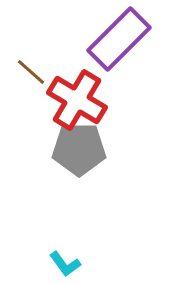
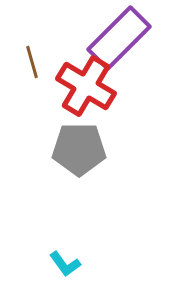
purple rectangle: moved 1 px up
brown line: moved 1 px right, 10 px up; rotated 32 degrees clockwise
red cross: moved 9 px right, 14 px up
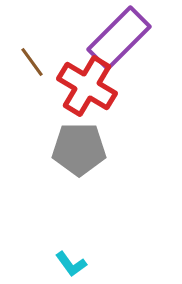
brown line: rotated 20 degrees counterclockwise
red cross: moved 1 px right
cyan L-shape: moved 6 px right
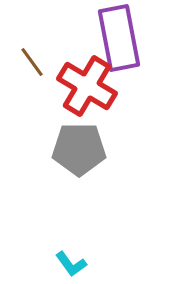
purple rectangle: rotated 56 degrees counterclockwise
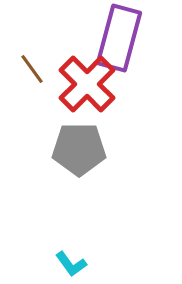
purple rectangle: rotated 26 degrees clockwise
brown line: moved 7 px down
red cross: moved 2 px up; rotated 14 degrees clockwise
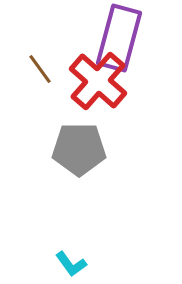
brown line: moved 8 px right
red cross: moved 11 px right, 3 px up; rotated 4 degrees counterclockwise
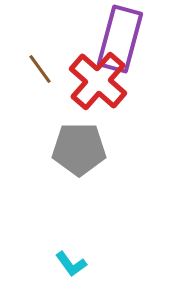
purple rectangle: moved 1 px right, 1 px down
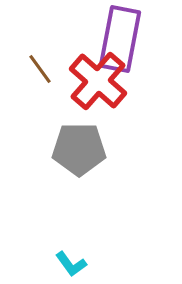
purple rectangle: rotated 4 degrees counterclockwise
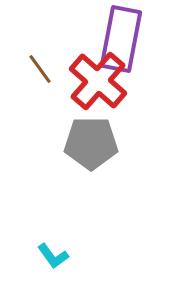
purple rectangle: moved 1 px right
gray pentagon: moved 12 px right, 6 px up
cyan L-shape: moved 18 px left, 8 px up
